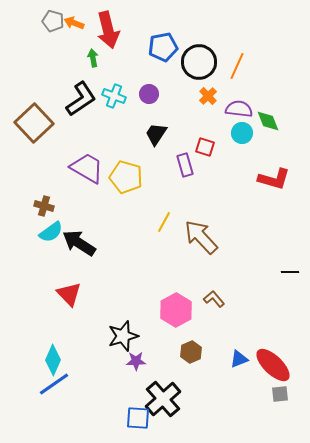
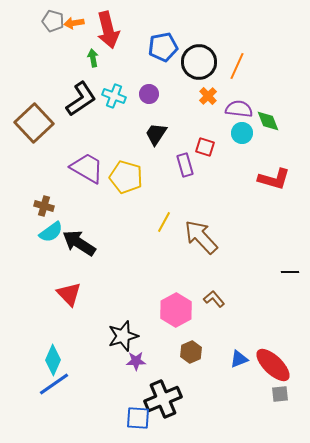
orange arrow: rotated 30 degrees counterclockwise
black cross: rotated 18 degrees clockwise
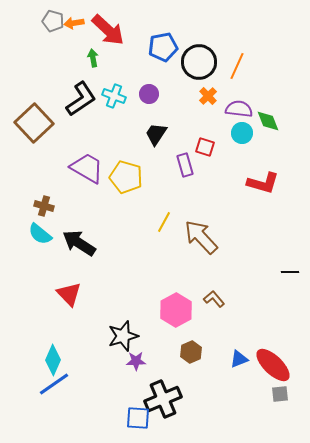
red arrow: rotated 33 degrees counterclockwise
red L-shape: moved 11 px left, 4 px down
cyan semicircle: moved 11 px left, 2 px down; rotated 75 degrees clockwise
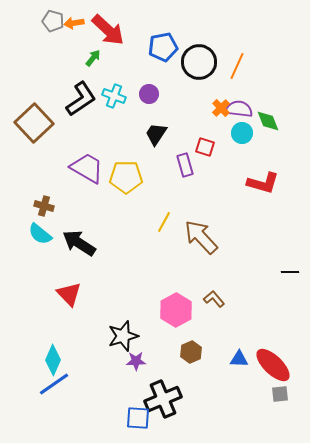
green arrow: rotated 48 degrees clockwise
orange cross: moved 13 px right, 12 px down
yellow pentagon: rotated 16 degrees counterclockwise
blue triangle: rotated 24 degrees clockwise
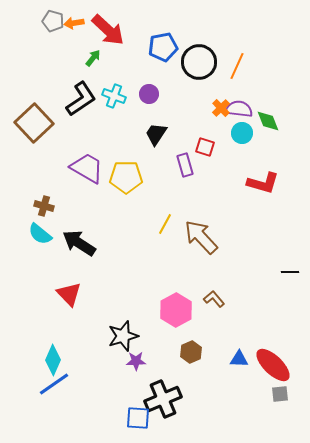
yellow line: moved 1 px right, 2 px down
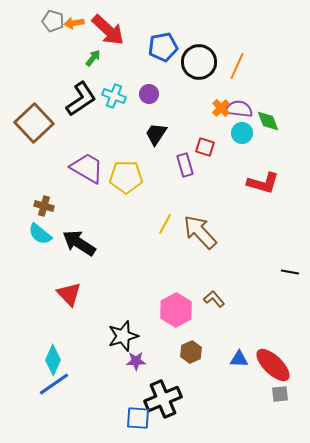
brown arrow: moved 1 px left, 5 px up
black line: rotated 12 degrees clockwise
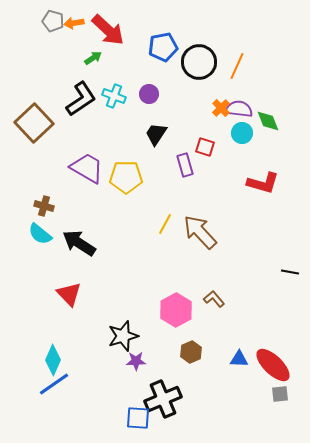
green arrow: rotated 18 degrees clockwise
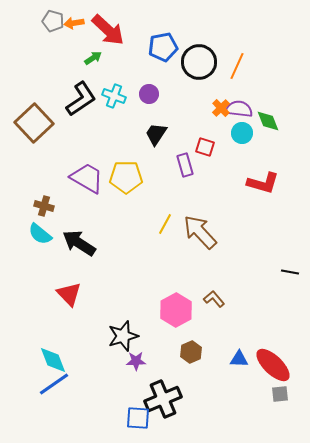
purple trapezoid: moved 10 px down
cyan diamond: rotated 44 degrees counterclockwise
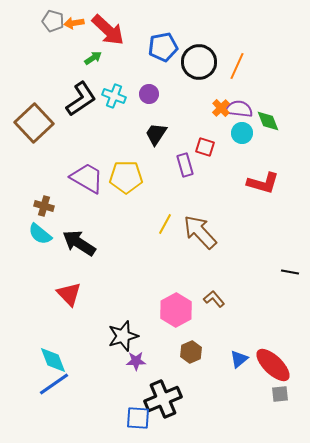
blue triangle: rotated 42 degrees counterclockwise
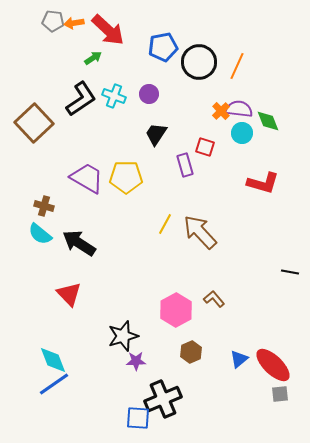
gray pentagon: rotated 10 degrees counterclockwise
orange cross: moved 3 px down
